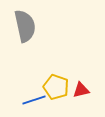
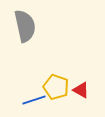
red triangle: rotated 42 degrees clockwise
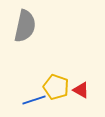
gray semicircle: rotated 24 degrees clockwise
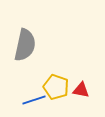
gray semicircle: moved 19 px down
red triangle: rotated 18 degrees counterclockwise
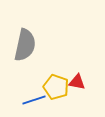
red triangle: moved 4 px left, 8 px up
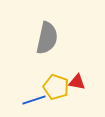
gray semicircle: moved 22 px right, 7 px up
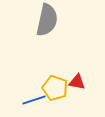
gray semicircle: moved 18 px up
yellow pentagon: moved 1 px left, 1 px down
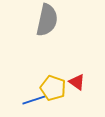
red triangle: rotated 24 degrees clockwise
yellow pentagon: moved 2 px left
